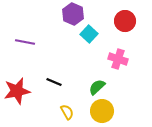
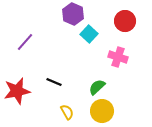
purple line: rotated 60 degrees counterclockwise
pink cross: moved 2 px up
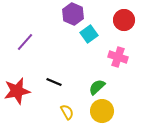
red circle: moved 1 px left, 1 px up
cyan square: rotated 12 degrees clockwise
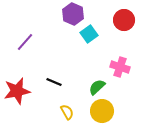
pink cross: moved 2 px right, 10 px down
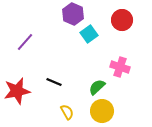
red circle: moved 2 px left
